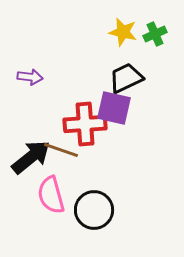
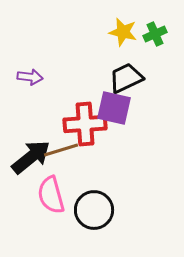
brown line: rotated 36 degrees counterclockwise
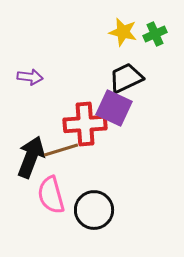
purple square: rotated 12 degrees clockwise
black arrow: rotated 30 degrees counterclockwise
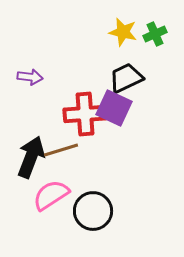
red cross: moved 10 px up
pink semicircle: rotated 72 degrees clockwise
black circle: moved 1 px left, 1 px down
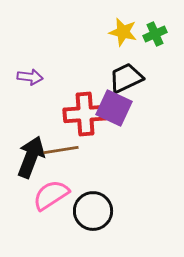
brown line: rotated 8 degrees clockwise
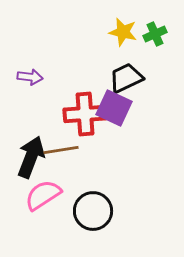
pink semicircle: moved 8 px left
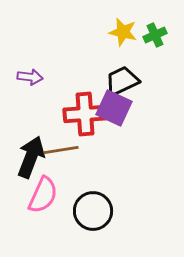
green cross: moved 1 px down
black trapezoid: moved 4 px left, 3 px down
pink semicircle: rotated 147 degrees clockwise
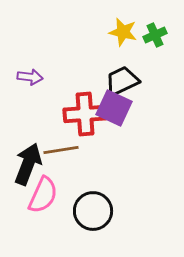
black arrow: moved 3 px left, 7 px down
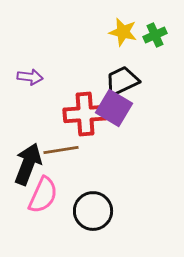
purple square: rotated 6 degrees clockwise
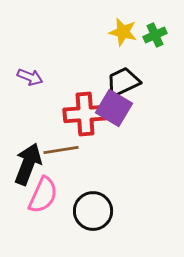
purple arrow: rotated 15 degrees clockwise
black trapezoid: moved 1 px right, 1 px down
